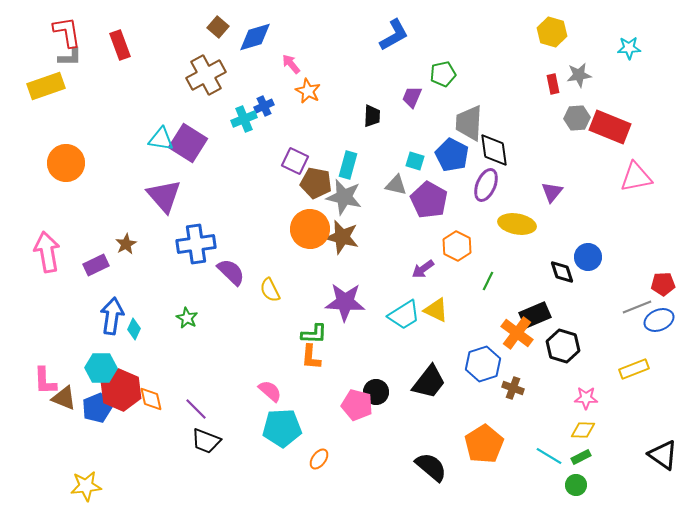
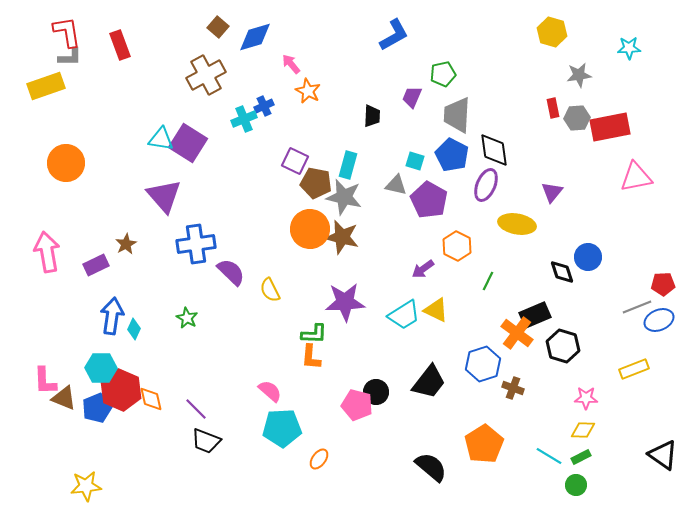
red rectangle at (553, 84): moved 24 px down
gray trapezoid at (469, 123): moved 12 px left, 8 px up
red rectangle at (610, 127): rotated 33 degrees counterclockwise
purple star at (345, 302): rotated 6 degrees counterclockwise
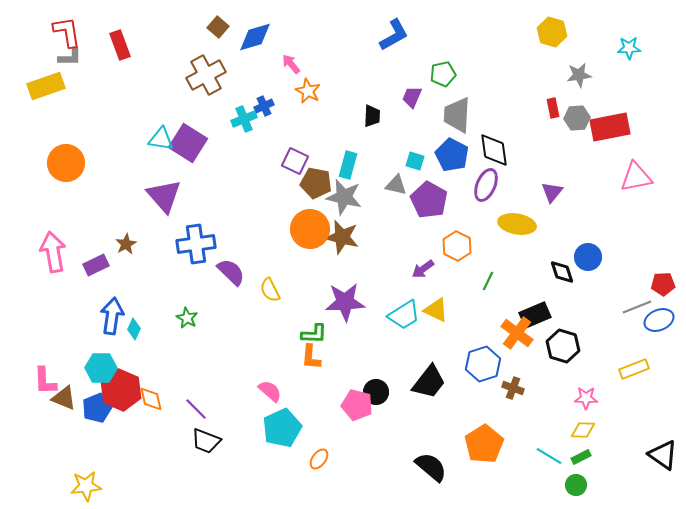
pink arrow at (47, 252): moved 6 px right
cyan pentagon at (282, 428): rotated 21 degrees counterclockwise
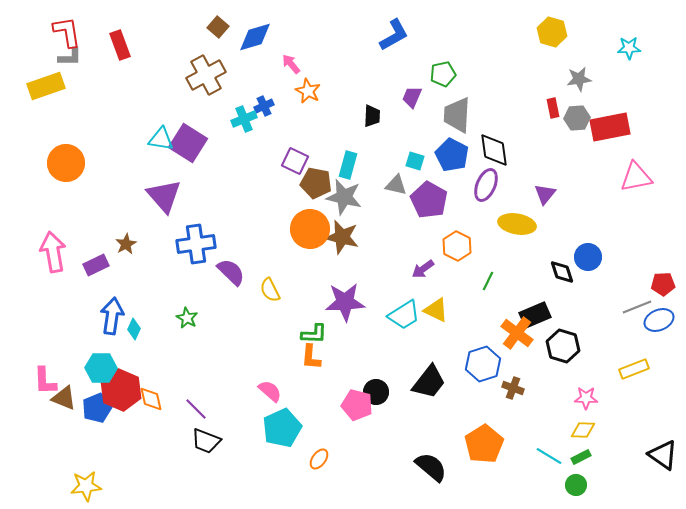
gray star at (579, 75): moved 4 px down
purple triangle at (552, 192): moved 7 px left, 2 px down
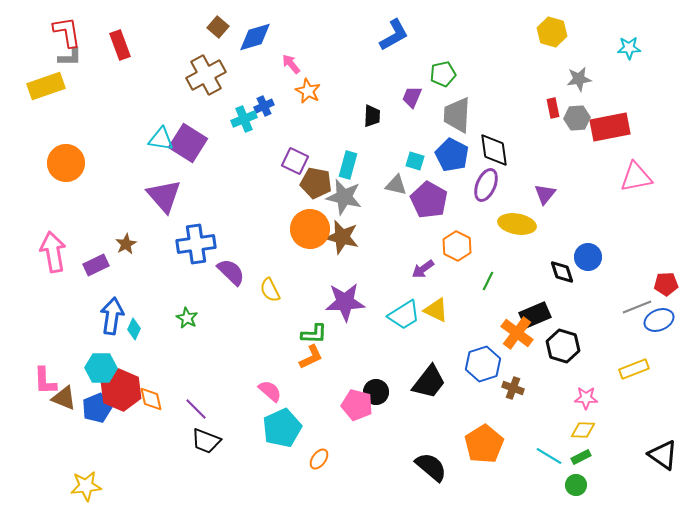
red pentagon at (663, 284): moved 3 px right
orange L-shape at (311, 357): rotated 120 degrees counterclockwise
